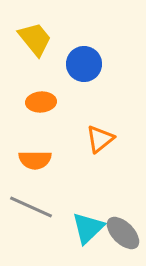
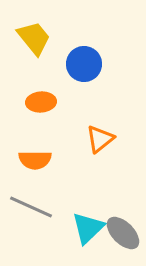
yellow trapezoid: moved 1 px left, 1 px up
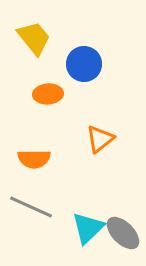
orange ellipse: moved 7 px right, 8 px up
orange semicircle: moved 1 px left, 1 px up
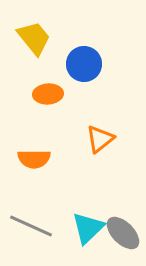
gray line: moved 19 px down
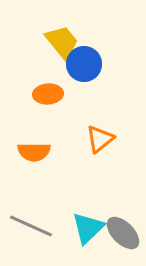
yellow trapezoid: moved 28 px right, 4 px down
orange semicircle: moved 7 px up
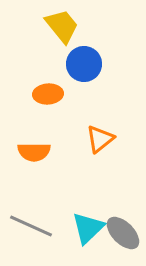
yellow trapezoid: moved 16 px up
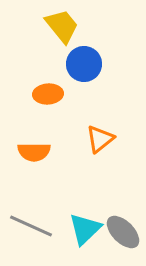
cyan triangle: moved 3 px left, 1 px down
gray ellipse: moved 1 px up
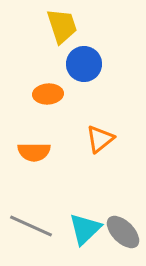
yellow trapezoid: rotated 21 degrees clockwise
